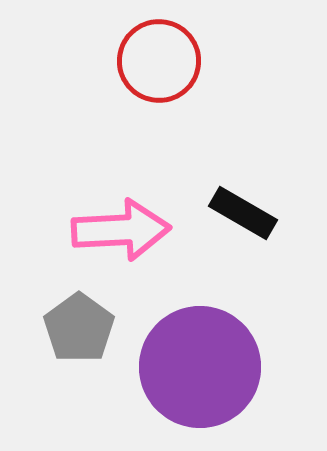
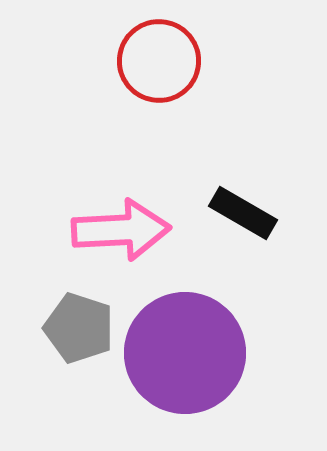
gray pentagon: rotated 18 degrees counterclockwise
purple circle: moved 15 px left, 14 px up
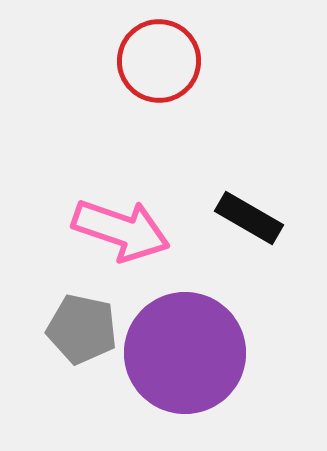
black rectangle: moved 6 px right, 5 px down
pink arrow: rotated 22 degrees clockwise
gray pentagon: moved 3 px right, 1 px down; rotated 6 degrees counterclockwise
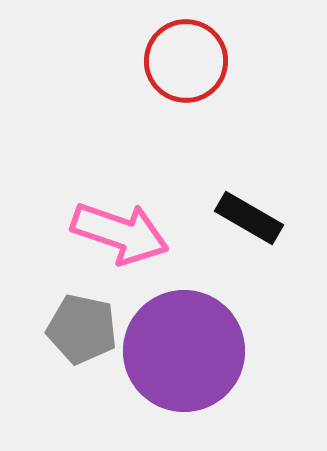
red circle: moved 27 px right
pink arrow: moved 1 px left, 3 px down
purple circle: moved 1 px left, 2 px up
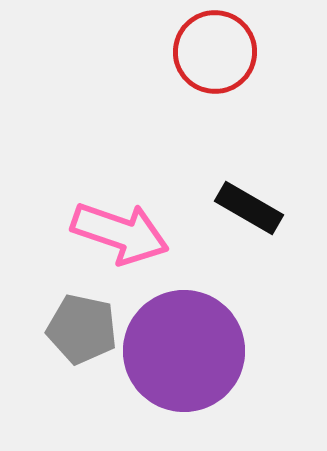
red circle: moved 29 px right, 9 px up
black rectangle: moved 10 px up
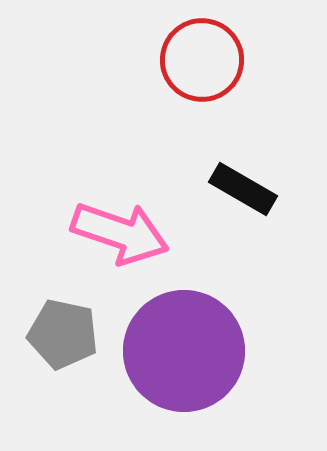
red circle: moved 13 px left, 8 px down
black rectangle: moved 6 px left, 19 px up
gray pentagon: moved 19 px left, 5 px down
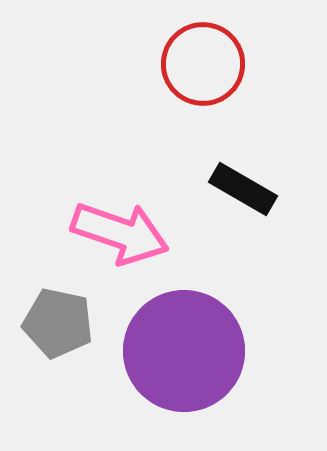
red circle: moved 1 px right, 4 px down
gray pentagon: moved 5 px left, 11 px up
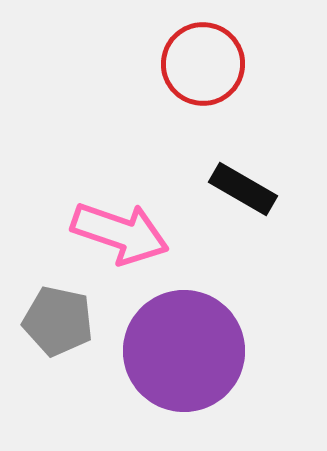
gray pentagon: moved 2 px up
